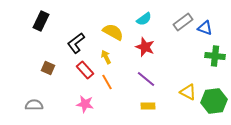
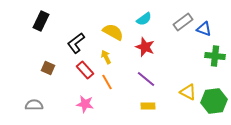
blue triangle: moved 1 px left, 1 px down
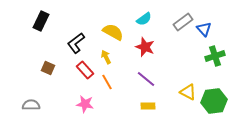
blue triangle: rotated 28 degrees clockwise
green cross: rotated 24 degrees counterclockwise
gray semicircle: moved 3 px left
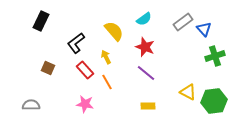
yellow semicircle: moved 1 px right, 1 px up; rotated 20 degrees clockwise
purple line: moved 6 px up
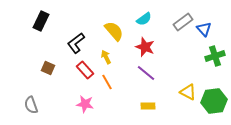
gray semicircle: rotated 108 degrees counterclockwise
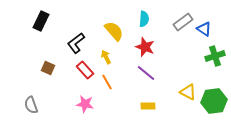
cyan semicircle: rotated 49 degrees counterclockwise
blue triangle: rotated 14 degrees counterclockwise
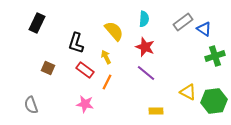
black rectangle: moved 4 px left, 2 px down
black L-shape: rotated 35 degrees counterclockwise
red rectangle: rotated 12 degrees counterclockwise
orange line: rotated 56 degrees clockwise
yellow rectangle: moved 8 px right, 5 px down
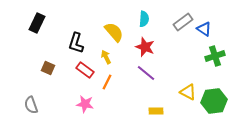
yellow semicircle: moved 1 px down
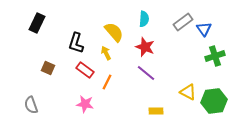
blue triangle: rotated 21 degrees clockwise
yellow arrow: moved 4 px up
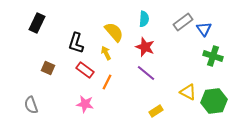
green cross: moved 2 px left; rotated 36 degrees clockwise
yellow rectangle: rotated 32 degrees counterclockwise
